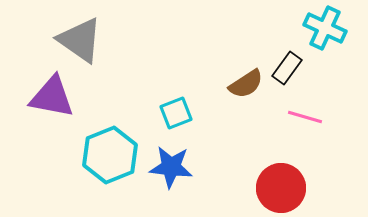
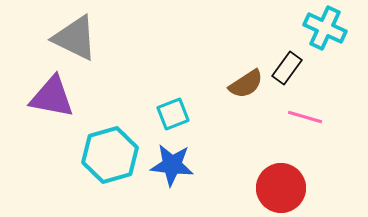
gray triangle: moved 5 px left, 2 px up; rotated 9 degrees counterclockwise
cyan square: moved 3 px left, 1 px down
cyan hexagon: rotated 6 degrees clockwise
blue star: moved 1 px right, 2 px up
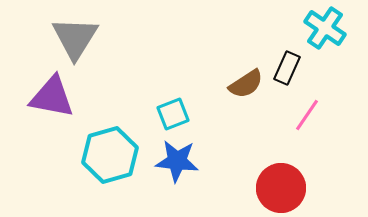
cyan cross: rotated 9 degrees clockwise
gray triangle: rotated 36 degrees clockwise
black rectangle: rotated 12 degrees counterclockwise
pink line: moved 2 px right, 2 px up; rotated 72 degrees counterclockwise
blue star: moved 5 px right, 4 px up
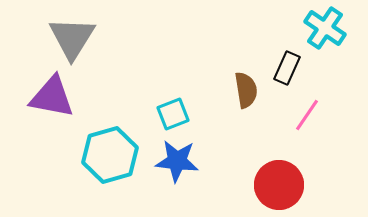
gray triangle: moved 3 px left
brown semicircle: moved 6 px down; rotated 66 degrees counterclockwise
red circle: moved 2 px left, 3 px up
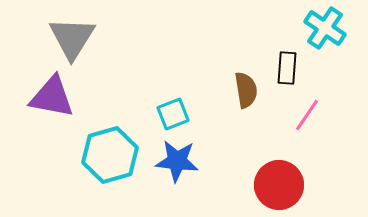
black rectangle: rotated 20 degrees counterclockwise
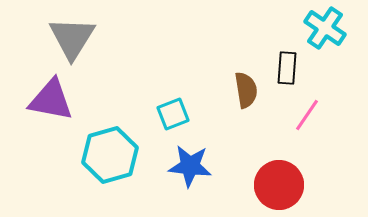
purple triangle: moved 1 px left, 3 px down
blue star: moved 13 px right, 5 px down
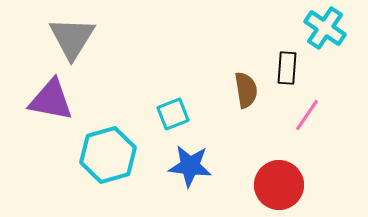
cyan hexagon: moved 2 px left
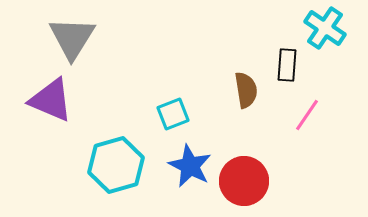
black rectangle: moved 3 px up
purple triangle: rotated 12 degrees clockwise
cyan hexagon: moved 8 px right, 10 px down
blue star: rotated 21 degrees clockwise
red circle: moved 35 px left, 4 px up
